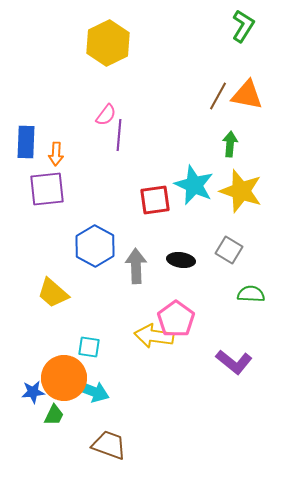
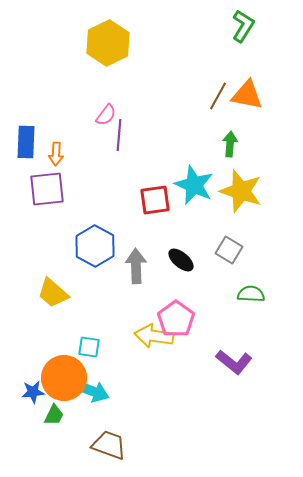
black ellipse: rotated 32 degrees clockwise
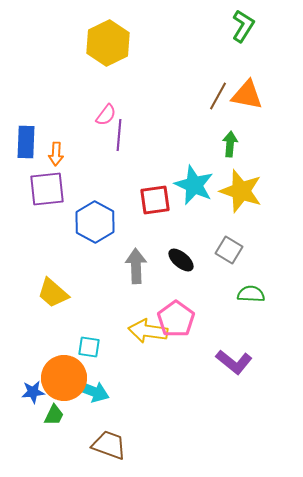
blue hexagon: moved 24 px up
yellow arrow: moved 6 px left, 5 px up
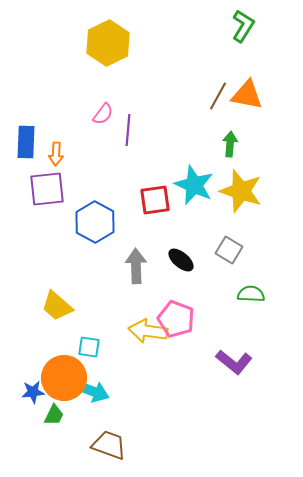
pink semicircle: moved 3 px left, 1 px up
purple line: moved 9 px right, 5 px up
yellow trapezoid: moved 4 px right, 13 px down
pink pentagon: rotated 15 degrees counterclockwise
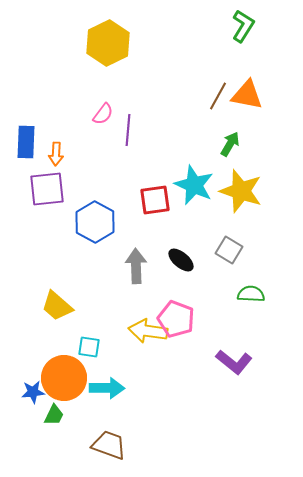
green arrow: rotated 25 degrees clockwise
cyan arrow: moved 15 px right, 3 px up; rotated 20 degrees counterclockwise
